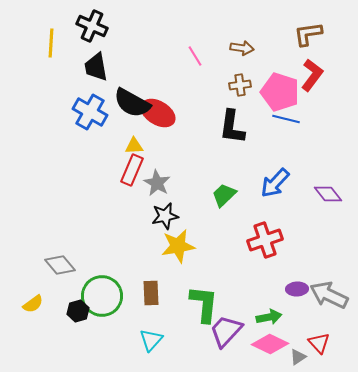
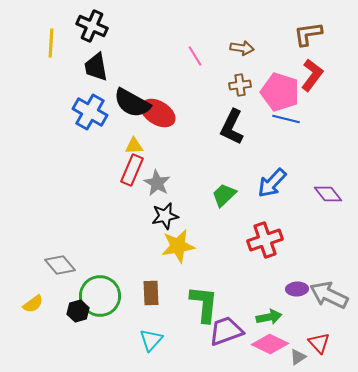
black L-shape: rotated 18 degrees clockwise
blue arrow: moved 3 px left
green circle: moved 2 px left
purple trapezoid: rotated 27 degrees clockwise
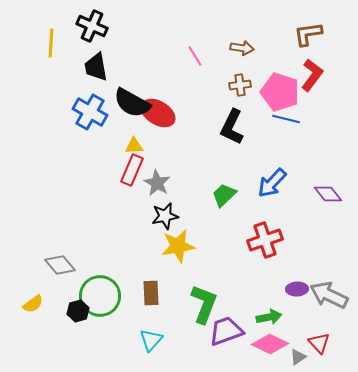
green L-shape: rotated 15 degrees clockwise
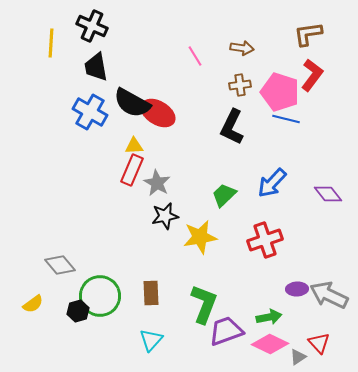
yellow star: moved 22 px right, 9 px up
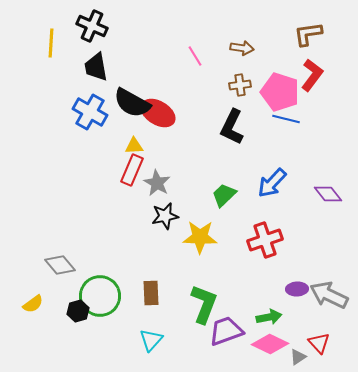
yellow star: rotated 12 degrees clockwise
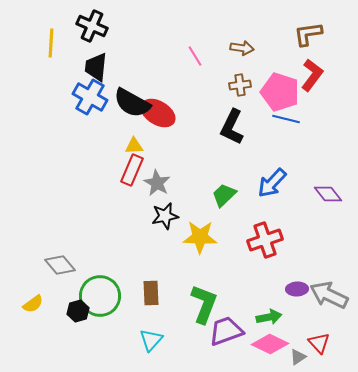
black trapezoid: rotated 16 degrees clockwise
blue cross: moved 15 px up
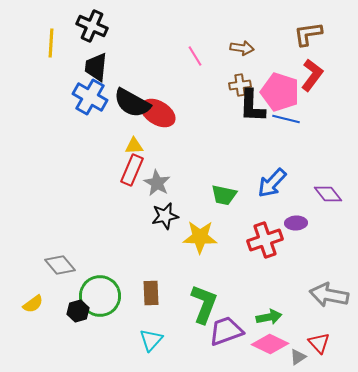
black L-shape: moved 20 px right, 21 px up; rotated 24 degrees counterclockwise
green trapezoid: rotated 124 degrees counterclockwise
purple ellipse: moved 1 px left, 66 px up
gray arrow: rotated 15 degrees counterclockwise
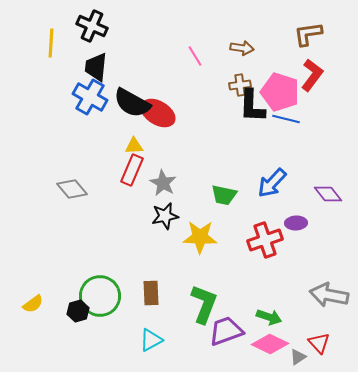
gray star: moved 6 px right
gray diamond: moved 12 px right, 76 px up
green arrow: rotated 30 degrees clockwise
cyan triangle: rotated 20 degrees clockwise
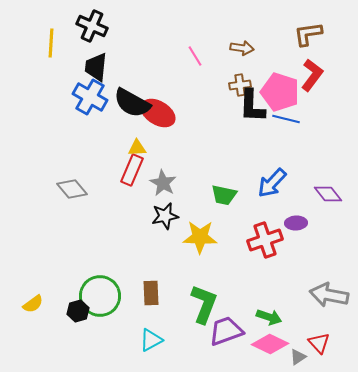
yellow triangle: moved 3 px right, 2 px down
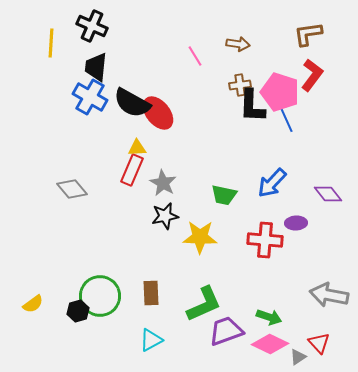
brown arrow: moved 4 px left, 4 px up
red ellipse: rotated 20 degrees clockwise
blue line: rotated 52 degrees clockwise
red cross: rotated 24 degrees clockwise
green L-shape: rotated 45 degrees clockwise
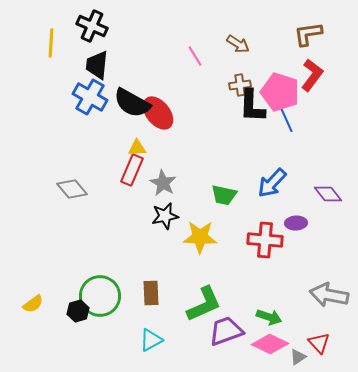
brown arrow: rotated 25 degrees clockwise
black trapezoid: moved 1 px right, 2 px up
